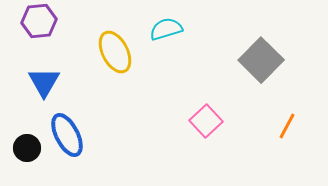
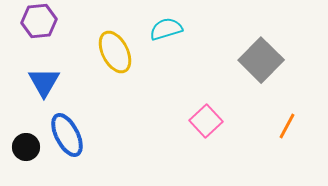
black circle: moved 1 px left, 1 px up
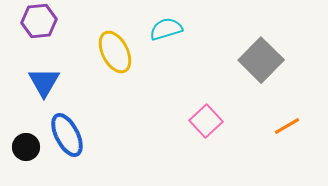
orange line: rotated 32 degrees clockwise
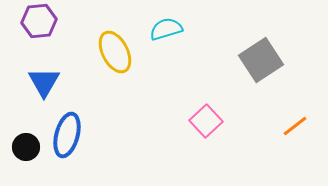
gray square: rotated 12 degrees clockwise
orange line: moved 8 px right; rotated 8 degrees counterclockwise
blue ellipse: rotated 42 degrees clockwise
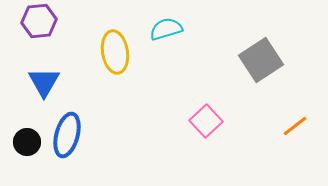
yellow ellipse: rotated 18 degrees clockwise
black circle: moved 1 px right, 5 px up
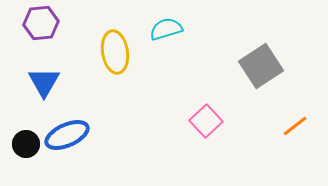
purple hexagon: moved 2 px right, 2 px down
gray square: moved 6 px down
blue ellipse: rotated 51 degrees clockwise
black circle: moved 1 px left, 2 px down
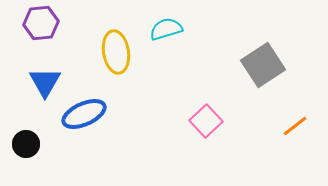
yellow ellipse: moved 1 px right
gray square: moved 2 px right, 1 px up
blue triangle: moved 1 px right
blue ellipse: moved 17 px right, 21 px up
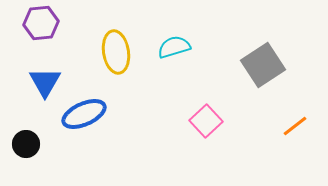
cyan semicircle: moved 8 px right, 18 px down
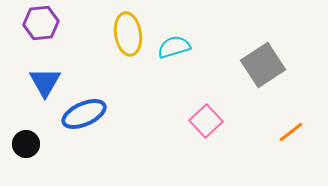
yellow ellipse: moved 12 px right, 18 px up
orange line: moved 4 px left, 6 px down
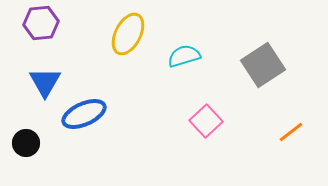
yellow ellipse: rotated 36 degrees clockwise
cyan semicircle: moved 10 px right, 9 px down
black circle: moved 1 px up
